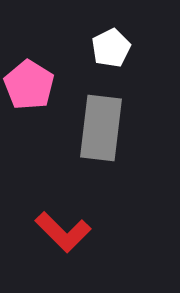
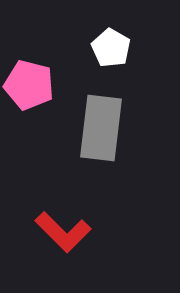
white pentagon: rotated 15 degrees counterclockwise
pink pentagon: rotated 18 degrees counterclockwise
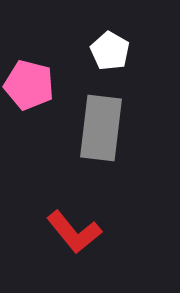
white pentagon: moved 1 px left, 3 px down
red L-shape: moved 11 px right; rotated 6 degrees clockwise
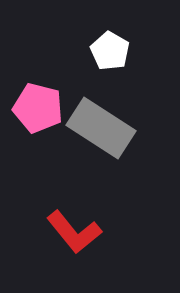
pink pentagon: moved 9 px right, 23 px down
gray rectangle: rotated 64 degrees counterclockwise
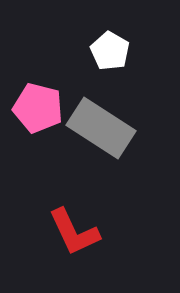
red L-shape: rotated 14 degrees clockwise
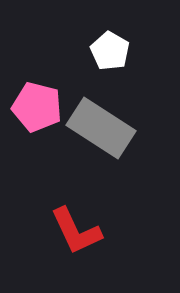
pink pentagon: moved 1 px left, 1 px up
red L-shape: moved 2 px right, 1 px up
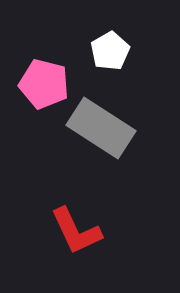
white pentagon: rotated 12 degrees clockwise
pink pentagon: moved 7 px right, 23 px up
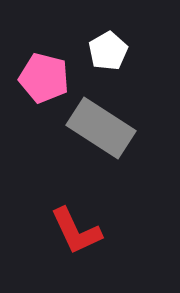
white pentagon: moved 2 px left
pink pentagon: moved 6 px up
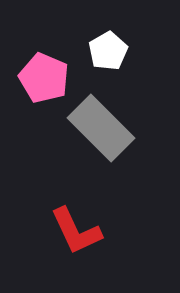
pink pentagon: rotated 9 degrees clockwise
gray rectangle: rotated 12 degrees clockwise
